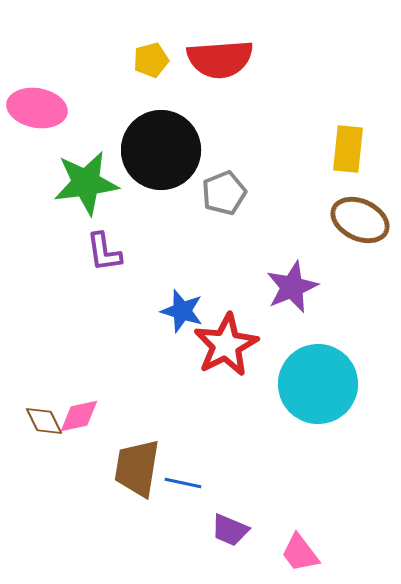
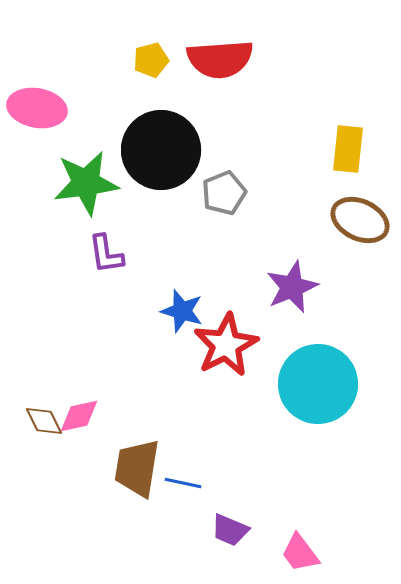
purple L-shape: moved 2 px right, 2 px down
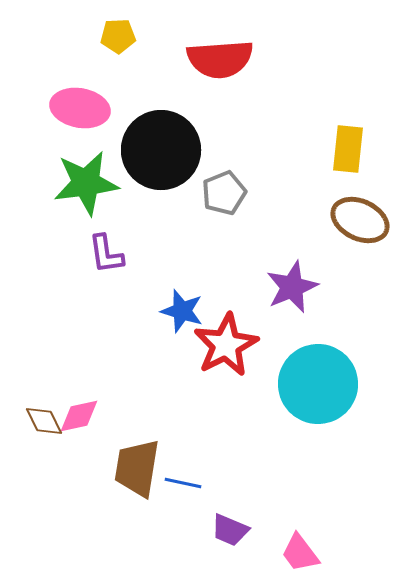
yellow pentagon: moved 33 px left, 24 px up; rotated 12 degrees clockwise
pink ellipse: moved 43 px right
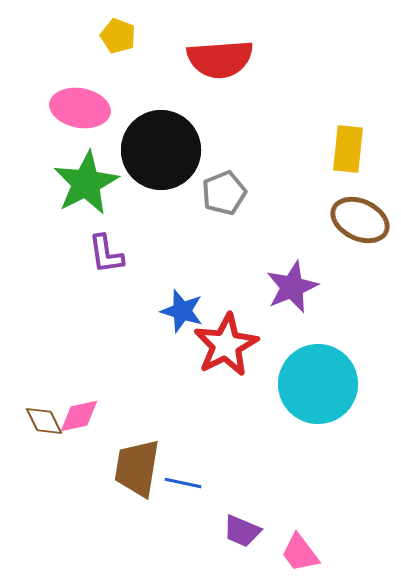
yellow pentagon: rotated 24 degrees clockwise
green star: rotated 20 degrees counterclockwise
purple trapezoid: moved 12 px right, 1 px down
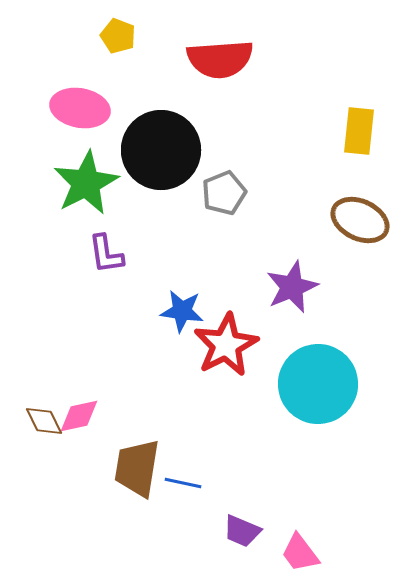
yellow rectangle: moved 11 px right, 18 px up
blue star: rotated 9 degrees counterclockwise
